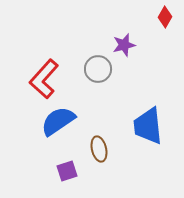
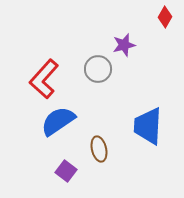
blue trapezoid: rotated 9 degrees clockwise
purple square: moved 1 px left; rotated 35 degrees counterclockwise
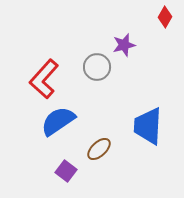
gray circle: moved 1 px left, 2 px up
brown ellipse: rotated 60 degrees clockwise
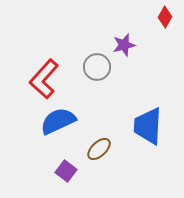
blue semicircle: rotated 9 degrees clockwise
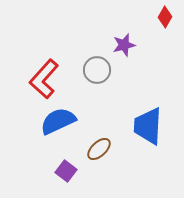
gray circle: moved 3 px down
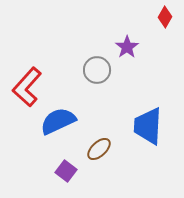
purple star: moved 3 px right, 2 px down; rotated 20 degrees counterclockwise
red L-shape: moved 17 px left, 8 px down
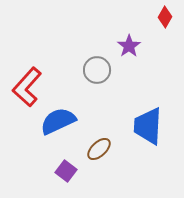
purple star: moved 2 px right, 1 px up
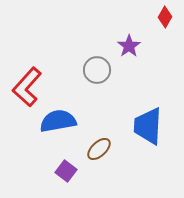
blue semicircle: rotated 15 degrees clockwise
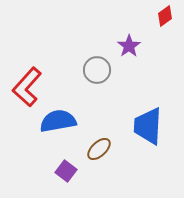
red diamond: moved 1 px up; rotated 25 degrees clockwise
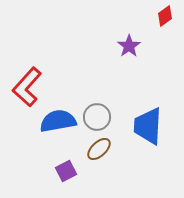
gray circle: moved 47 px down
purple square: rotated 25 degrees clockwise
